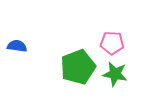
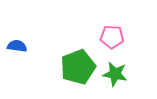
pink pentagon: moved 6 px up
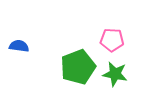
pink pentagon: moved 3 px down
blue semicircle: moved 2 px right
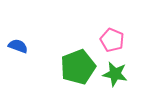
pink pentagon: rotated 20 degrees clockwise
blue semicircle: moved 1 px left; rotated 12 degrees clockwise
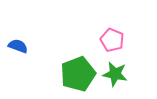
green pentagon: moved 7 px down
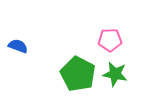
pink pentagon: moved 2 px left; rotated 25 degrees counterclockwise
green pentagon: rotated 24 degrees counterclockwise
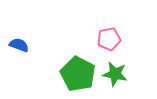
pink pentagon: moved 1 px left, 1 px up; rotated 10 degrees counterclockwise
blue semicircle: moved 1 px right, 1 px up
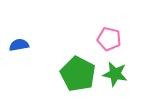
pink pentagon: rotated 25 degrees clockwise
blue semicircle: rotated 30 degrees counterclockwise
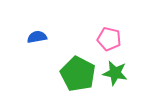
blue semicircle: moved 18 px right, 8 px up
green star: moved 1 px up
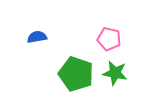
green pentagon: moved 2 px left; rotated 8 degrees counterclockwise
